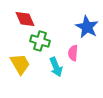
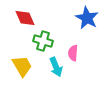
red diamond: moved 1 px up
blue star: moved 9 px up
green cross: moved 3 px right
yellow trapezoid: moved 2 px right, 2 px down
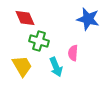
blue star: moved 1 px right, 1 px down; rotated 15 degrees counterclockwise
green cross: moved 4 px left
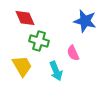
blue star: moved 3 px left, 2 px down
pink semicircle: rotated 28 degrees counterclockwise
cyan arrow: moved 4 px down
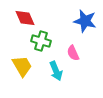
green cross: moved 2 px right
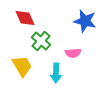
green cross: rotated 24 degrees clockwise
pink semicircle: rotated 70 degrees counterclockwise
cyan arrow: moved 2 px down; rotated 24 degrees clockwise
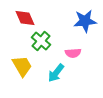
blue star: rotated 20 degrees counterclockwise
cyan arrow: rotated 36 degrees clockwise
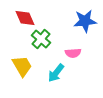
green cross: moved 2 px up
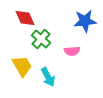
pink semicircle: moved 1 px left, 2 px up
cyan arrow: moved 8 px left, 4 px down; rotated 66 degrees counterclockwise
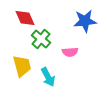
pink semicircle: moved 2 px left, 1 px down
yellow trapezoid: rotated 15 degrees clockwise
